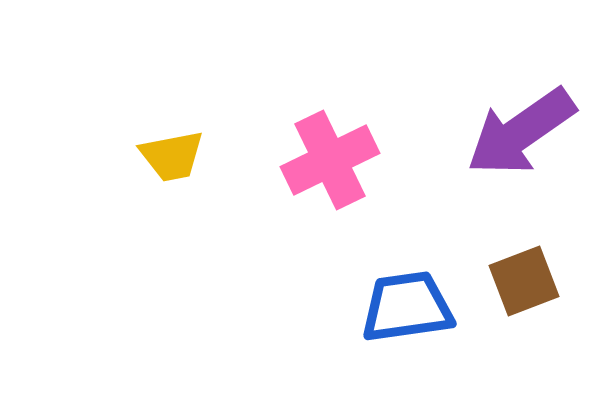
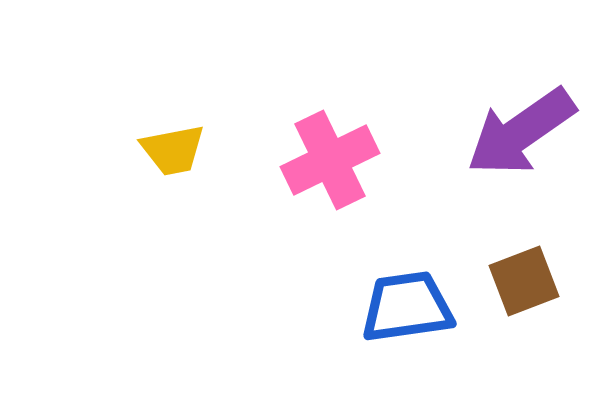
yellow trapezoid: moved 1 px right, 6 px up
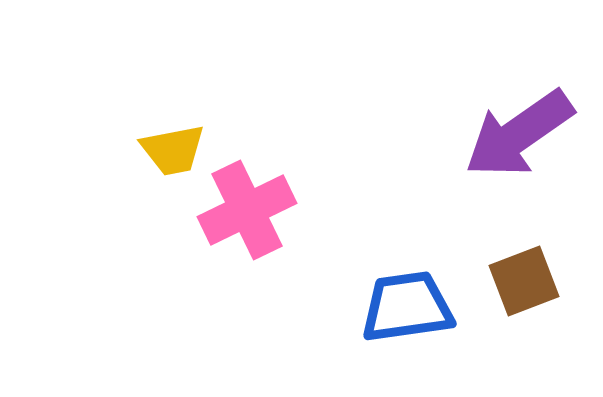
purple arrow: moved 2 px left, 2 px down
pink cross: moved 83 px left, 50 px down
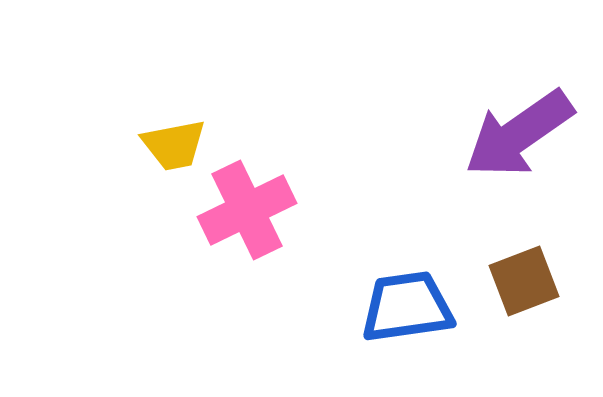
yellow trapezoid: moved 1 px right, 5 px up
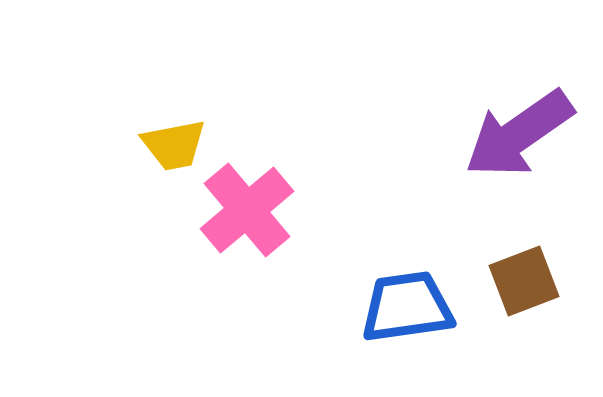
pink cross: rotated 14 degrees counterclockwise
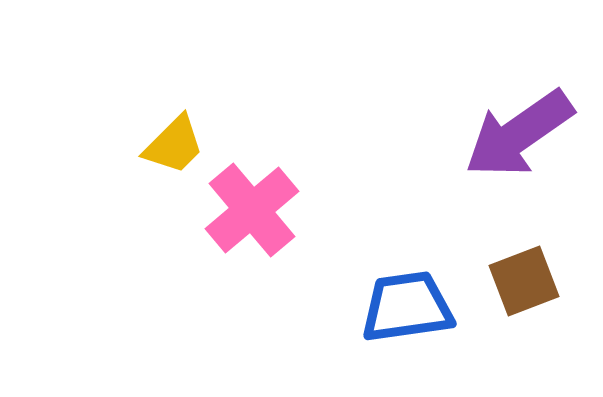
yellow trapezoid: rotated 34 degrees counterclockwise
pink cross: moved 5 px right
